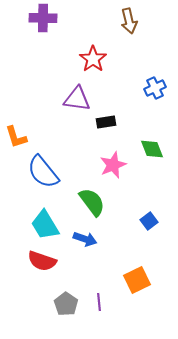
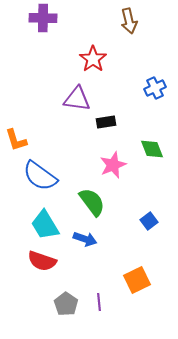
orange L-shape: moved 3 px down
blue semicircle: moved 3 px left, 4 px down; rotated 15 degrees counterclockwise
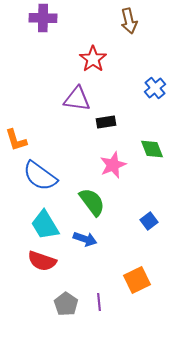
blue cross: rotated 15 degrees counterclockwise
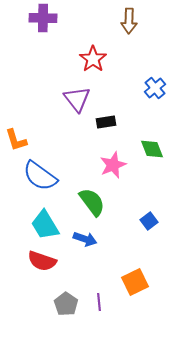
brown arrow: rotated 15 degrees clockwise
purple triangle: rotated 44 degrees clockwise
orange square: moved 2 px left, 2 px down
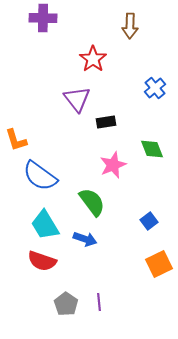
brown arrow: moved 1 px right, 5 px down
orange square: moved 24 px right, 18 px up
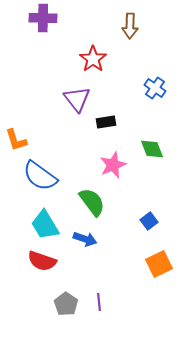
blue cross: rotated 15 degrees counterclockwise
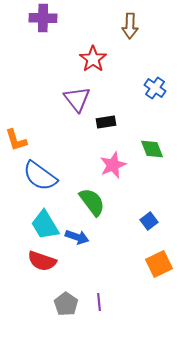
blue arrow: moved 8 px left, 2 px up
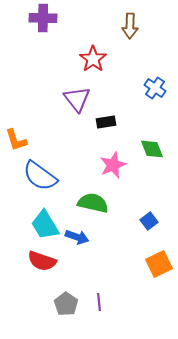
green semicircle: moved 1 px right, 1 px down; rotated 40 degrees counterclockwise
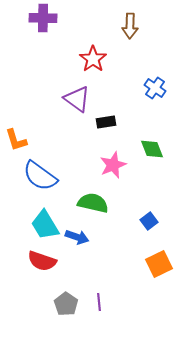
purple triangle: rotated 16 degrees counterclockwise
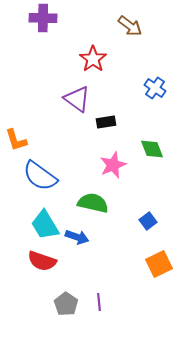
brown arrow: rotated 55 degrees counterclockwise
blue square: moved 1 px left
